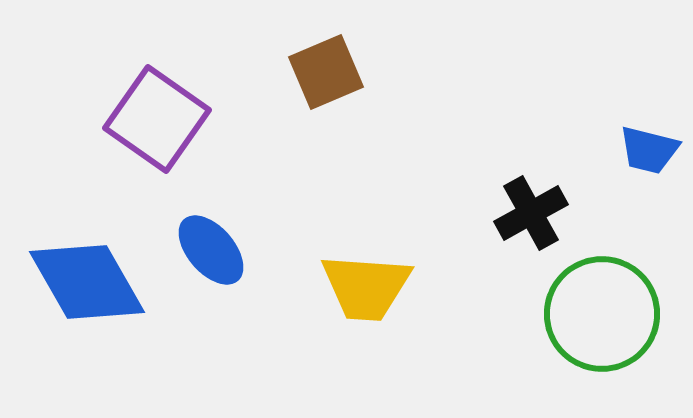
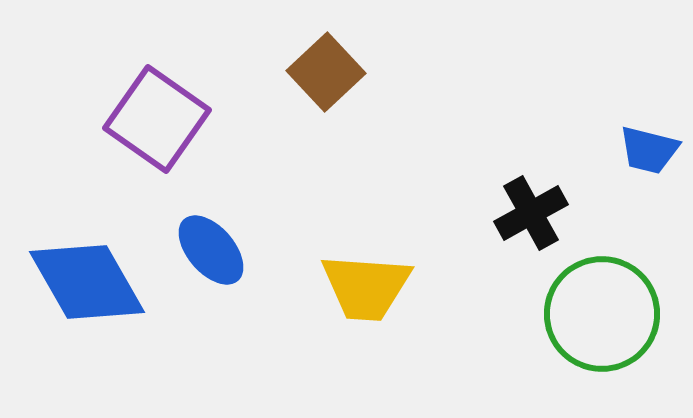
brown square: rotated 20 degrees counterclockwise
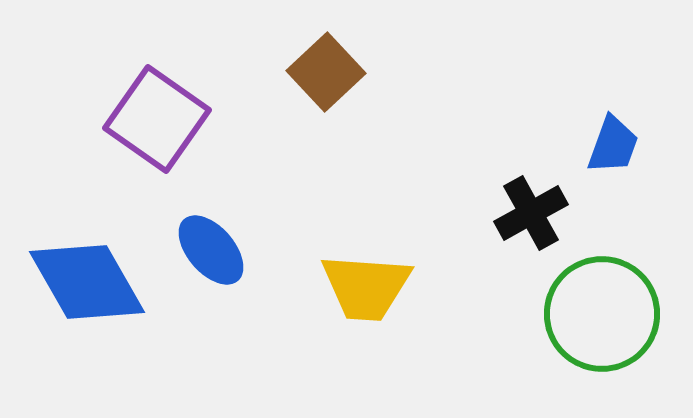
blue trapezoid: moved 36 px left, 5 px up; rotated 84 degrees counterclockwise
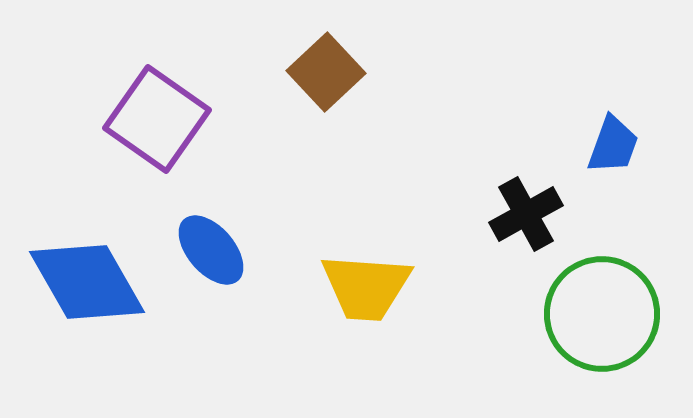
black cross: moved 5 px left, 1 px down
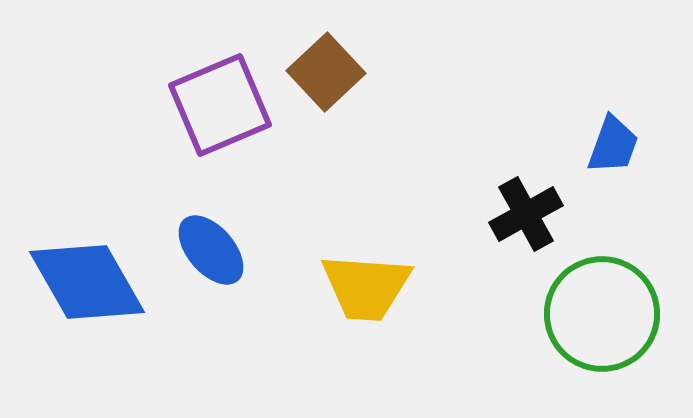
purple square: moved 63 px right, 14 px up; rotated 32 degrees clockwise
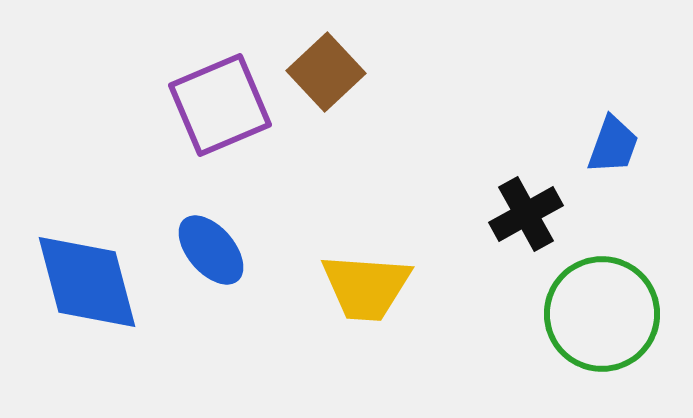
blue diamond: rotated 15 degrees clockwise
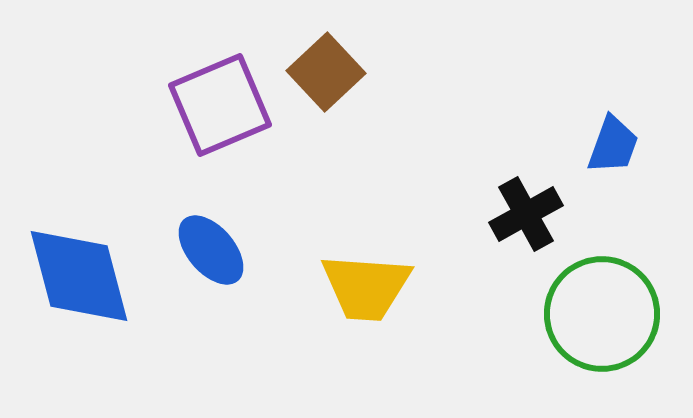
blue diamond: moved 8 px left, 6 px up
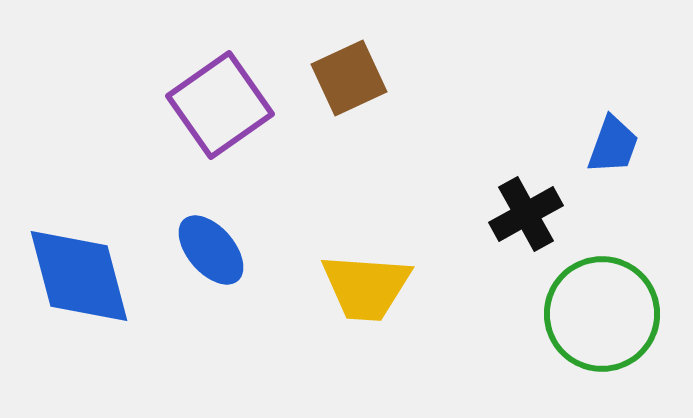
brown square: moved 23 px right, 6 px down; rotated 18 degrees clockwise
purple square: rotated 12 degrees counterclockwise
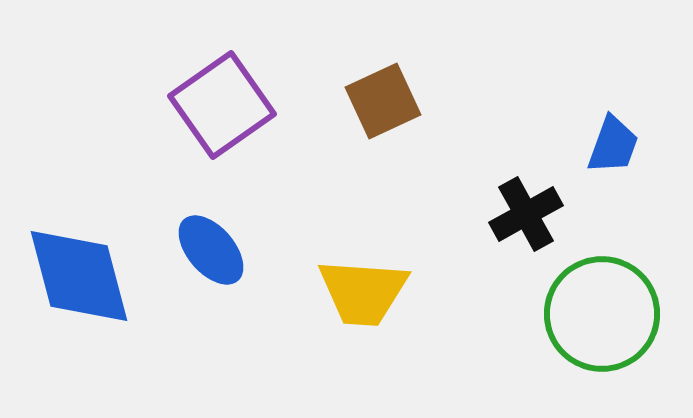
brown square: moved 34 px right, 23 px down
purple square: moved 2 px right
yellow trapezoid: moved 3 px left, 5 px down
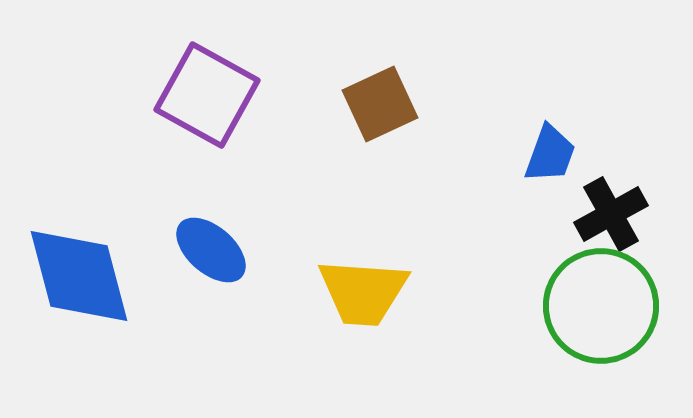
brown square: moved 3 px left, 3 px down
purple square: moved 15 px left, 10 px up; rotated 26 degrees counterclockwise
blue trapezoid: moved 63 px left, 9 px down
black cross: moved 85 px right
blue ellipse: rotated 8 degrees counterclockwise
green circle: moved 1 px left, 8 px up
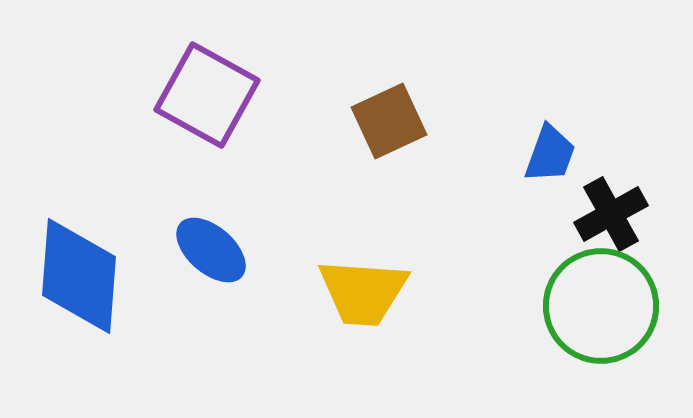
brown square: moved 9 px right, 17 px down
blue diamond: rotated 19 degrees clockwise
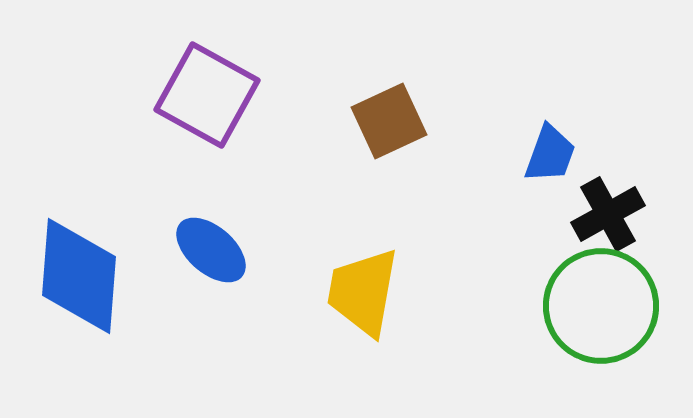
black cross: moved 3 px left
yellow trapezoid: rotated 96 degrees clockwise
